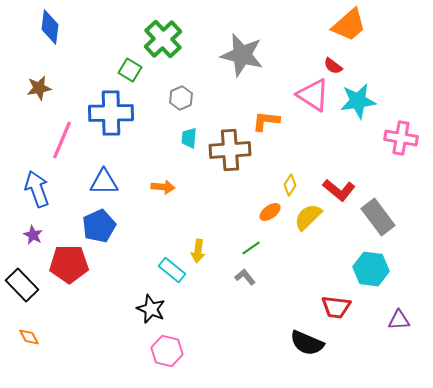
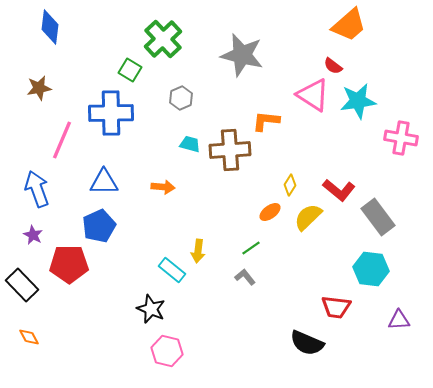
cyan trapezoid: moved 1 px right, 6 px down; rotated 100 degrees clockwise
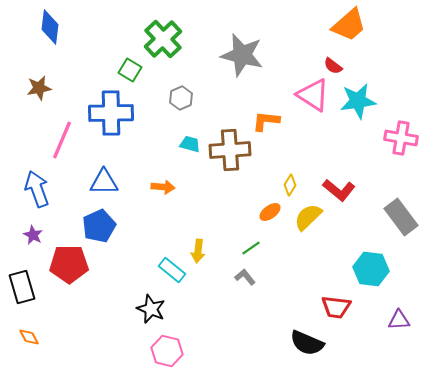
gray rectangle: moved 23 px right
black rectangle: moved 2 px down; rotated 28 degrees clockwise
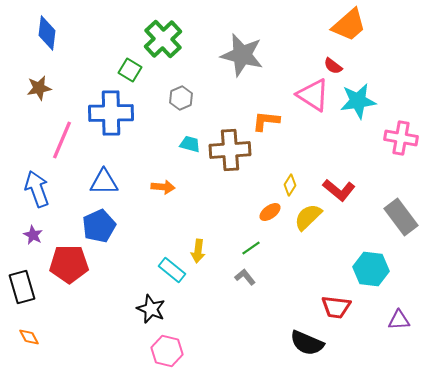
blue diamond: moved 3 px left, 6 px down
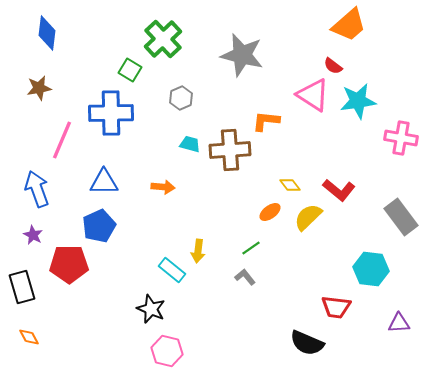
yellow diamond: rotated 70 degrees counterclockwise
purple triangle: moved 3 px down
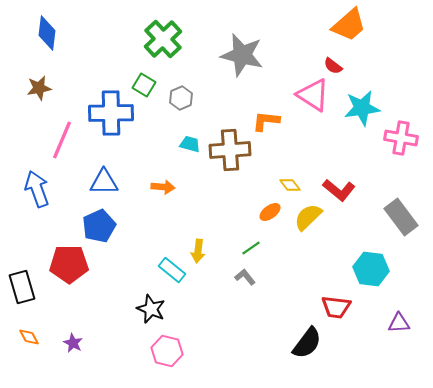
green square: moved 14 px right, 15 px down
cyan star: moved 4 px right, 7 px down
purple star: moved 40 px right, 108 px down
black semicircle: rotated 76 degrees counterclockwise
